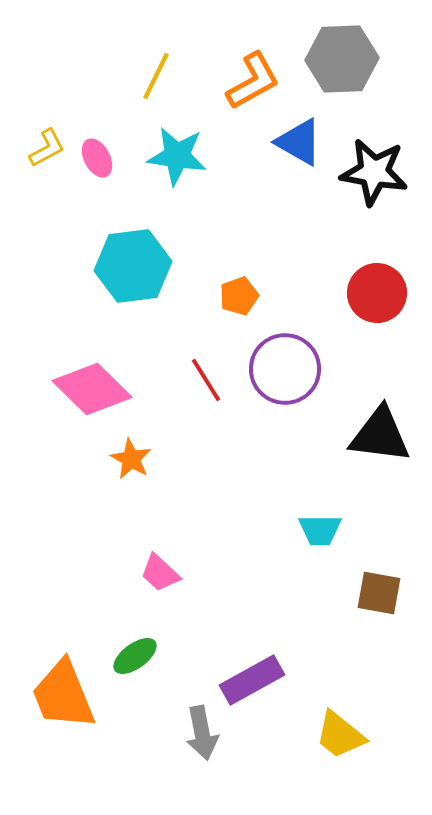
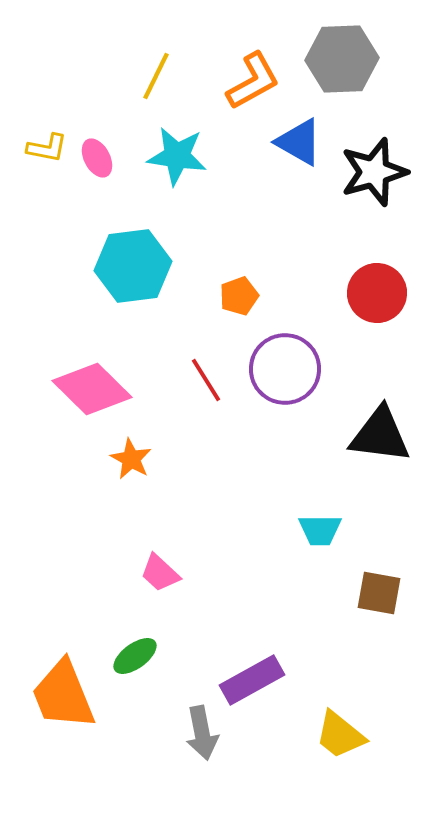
yellow L-shape: rotated 39 degrees clockwise
black star: rotated 26 degrees counterclockwise
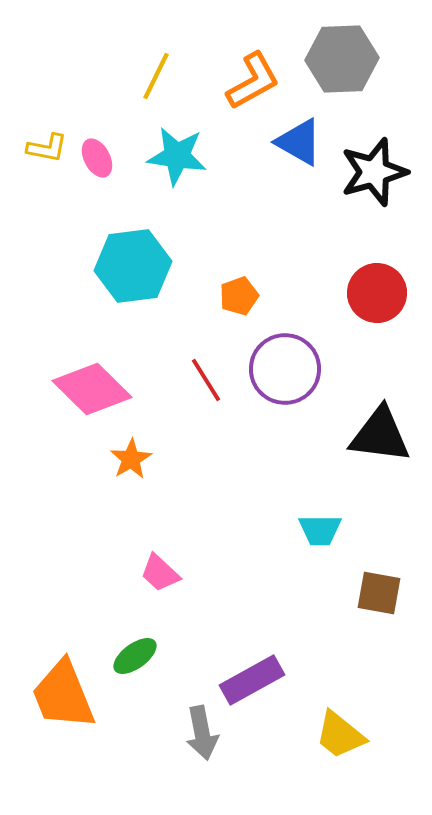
orange star: rotated 12 degrees clockwise
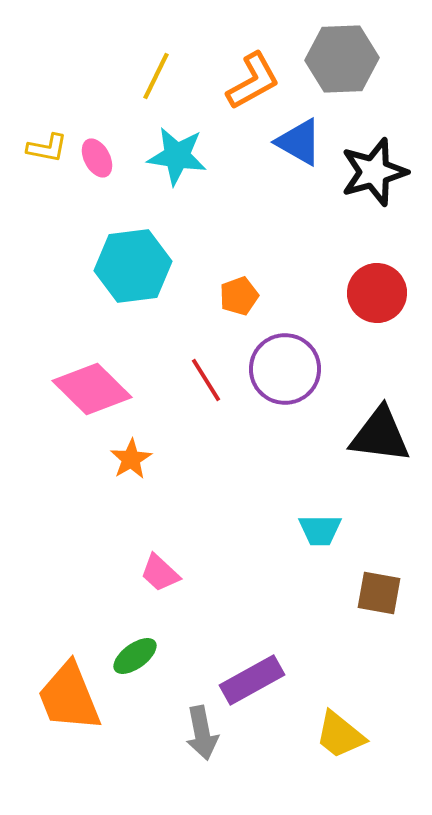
orange trapezoid: moved 6 px right, 2 px down
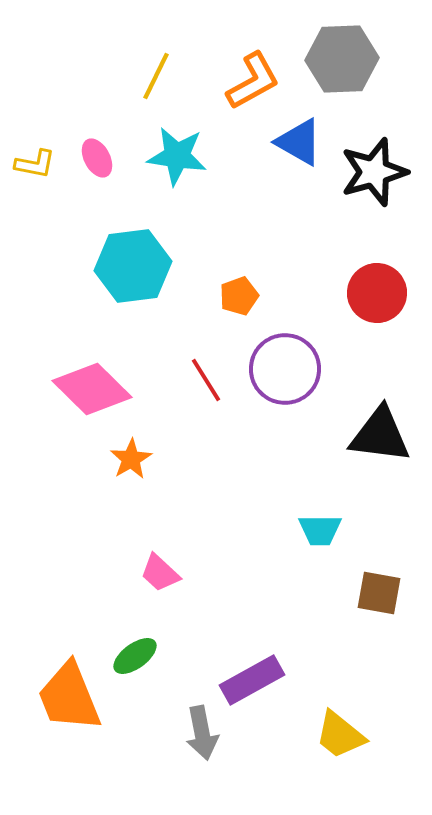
yellow L-shape: moved 12 px left, 16 px down
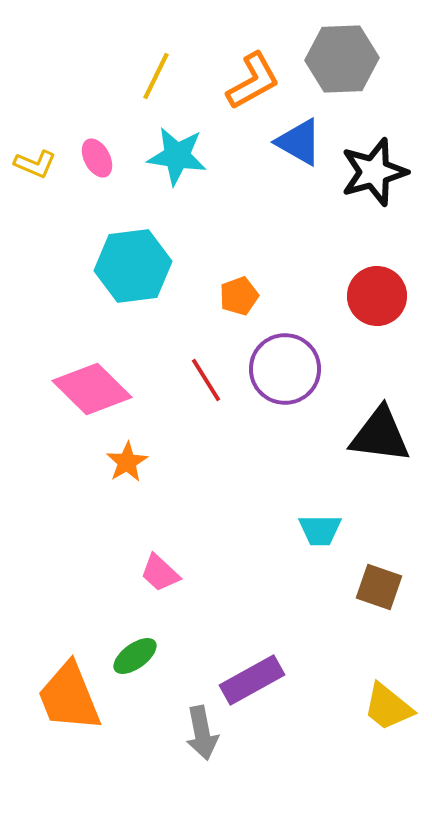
yellow L-shape: rotated 12 degrees clockwise
red circle: moved 3 px down
orange star: moved 4 px left, 3 px down
brown square: moved 6 px up; rotated 9 degrees clockwise
yellow trapezoid: moved 48 px right, 28 px up
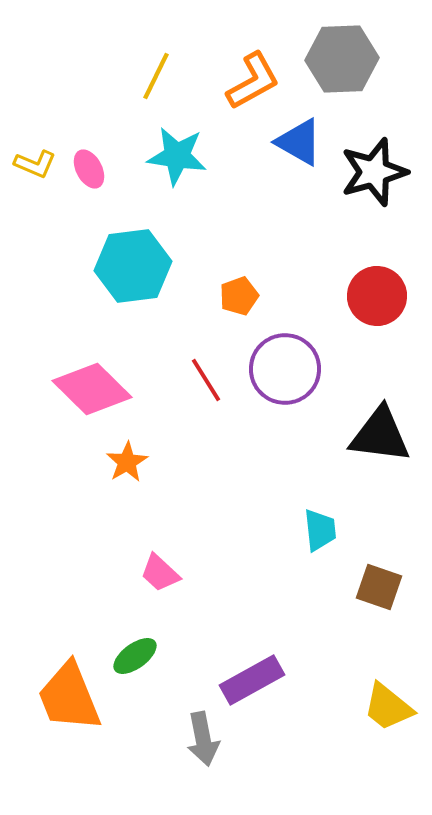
pink ellipse: moved 8 px left, 11 px down
cyan trapezoid: rotated 96 degrees counterclockwise
gray arrow: moved 1 px right, 6 px down
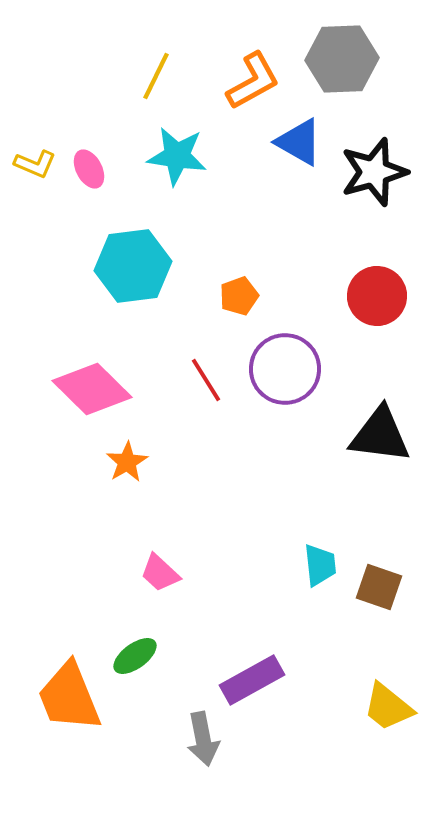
cyan trapezoid: moved 35 px down
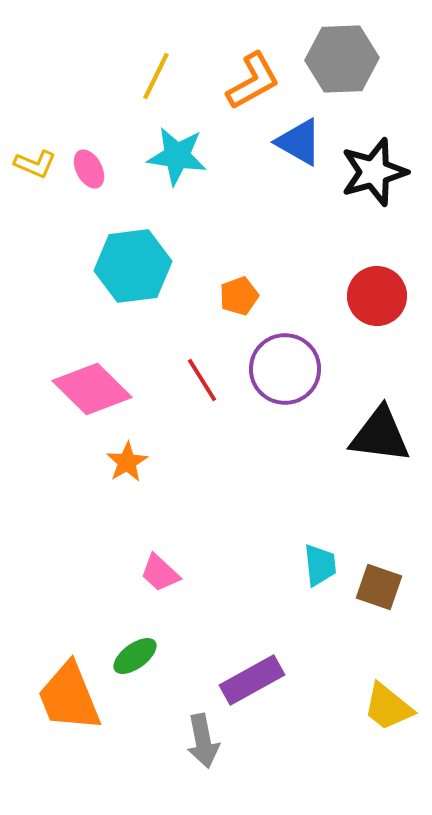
red line: moved 4 px left
gray arrow: moved 2 px down
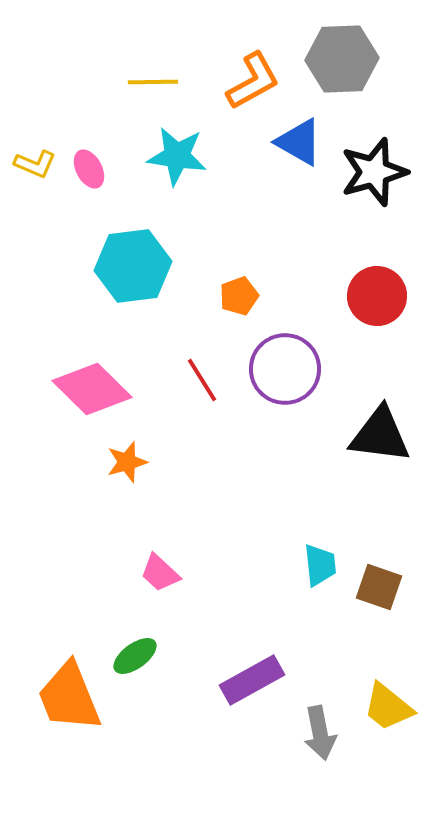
yellow line: moved 3 px left, 6 px down; rotated 63 degrees clockwise
orange star: rotated 15 degrees clockwise
gray arrow: moved 117 px right, 8 px up
